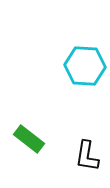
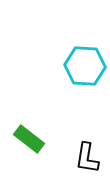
black L-shape: moved 2 px down
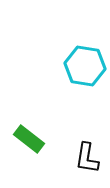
cyan hexagon: rotated 6 degrees clockwise
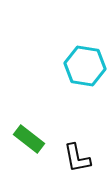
black L-shape: moved 10 px left; rotated 20 degrees counterclockwise
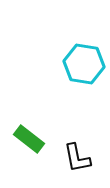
cyan hexagon: moved 1 px left, 2 px up
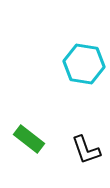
black L-shape: moved 9 px right, 8 px up; rotated 8 degrees counterclockwise
